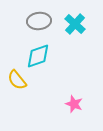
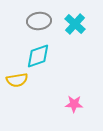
yellow semicircle: rotated 60 degrees counterclockwise
pink star: rotated 18 degrees counterclockwise
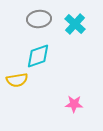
gray ellipse: moved 2 px up
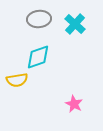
cyan diamond: moved 1 px down
pink star: rotated 24 degrees clockwise
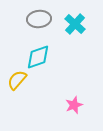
yellow semicircle: rotated 140 degrees clockwise
pink star: moved 1 px down; rotated 24 degrees clockwise
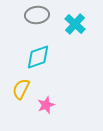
gray ellipse: moved 2 px left, 4 px up
yellow semicircle: moved 4 px right, 9 px down; rotated 15 degrees counterclockwise
pink star: moved 28 px left
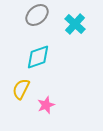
gray ellipse: rotated 35 degrees counterclockwise
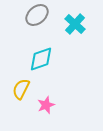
cyan diamond: moved 3 px right, 2 px down
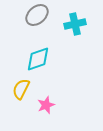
cyan cross: rotated 35 degrees clockwise
cyan diamond: moved 3 px left
